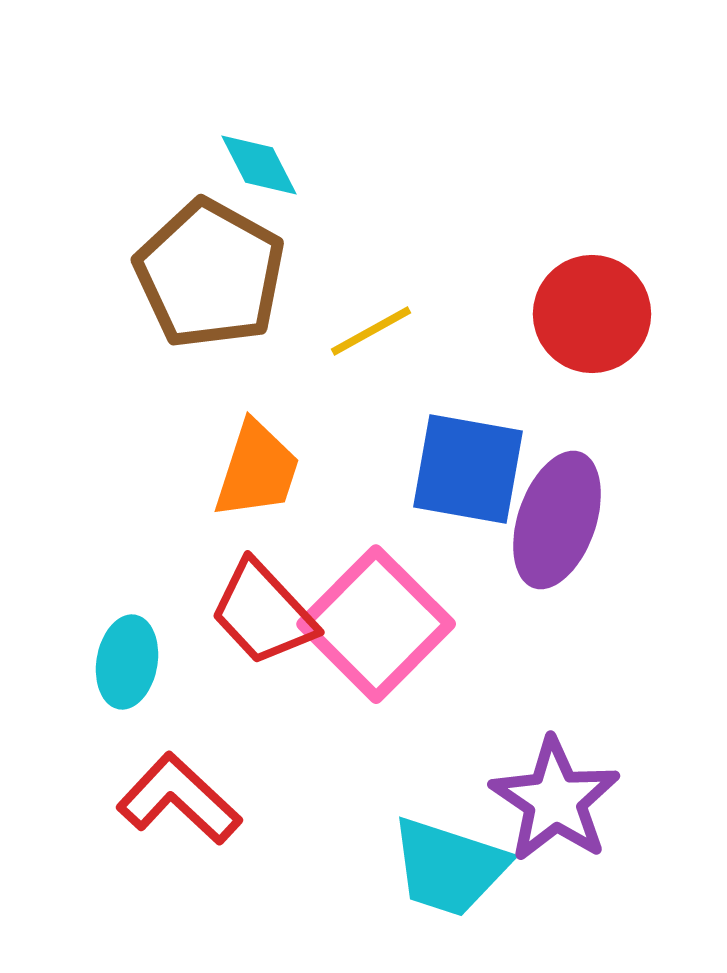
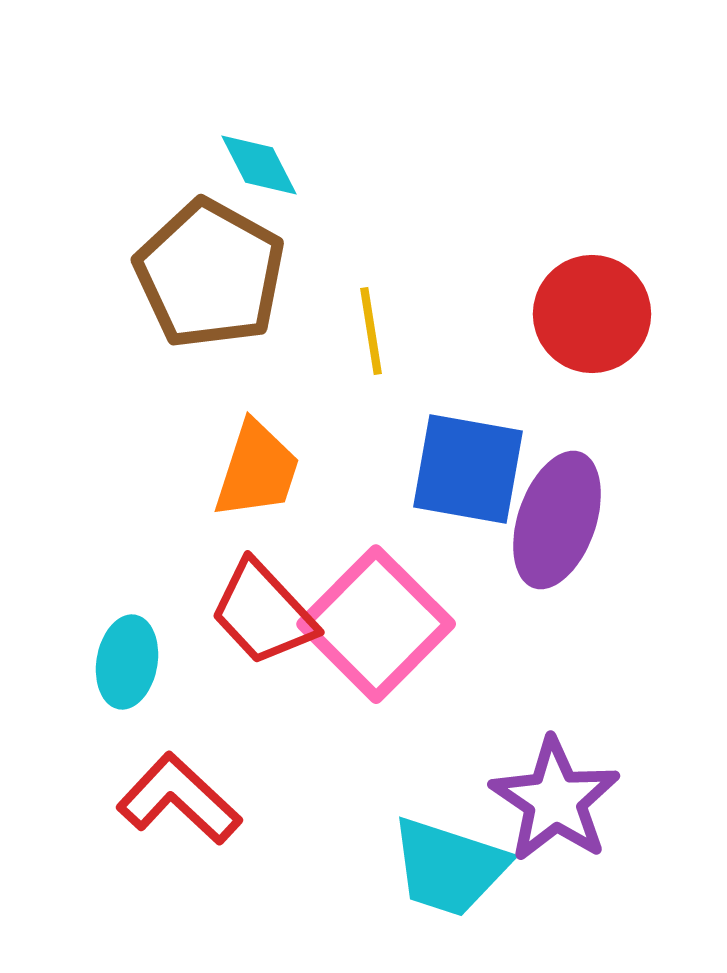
yellow line: rotated 70 degrees counterclockwise
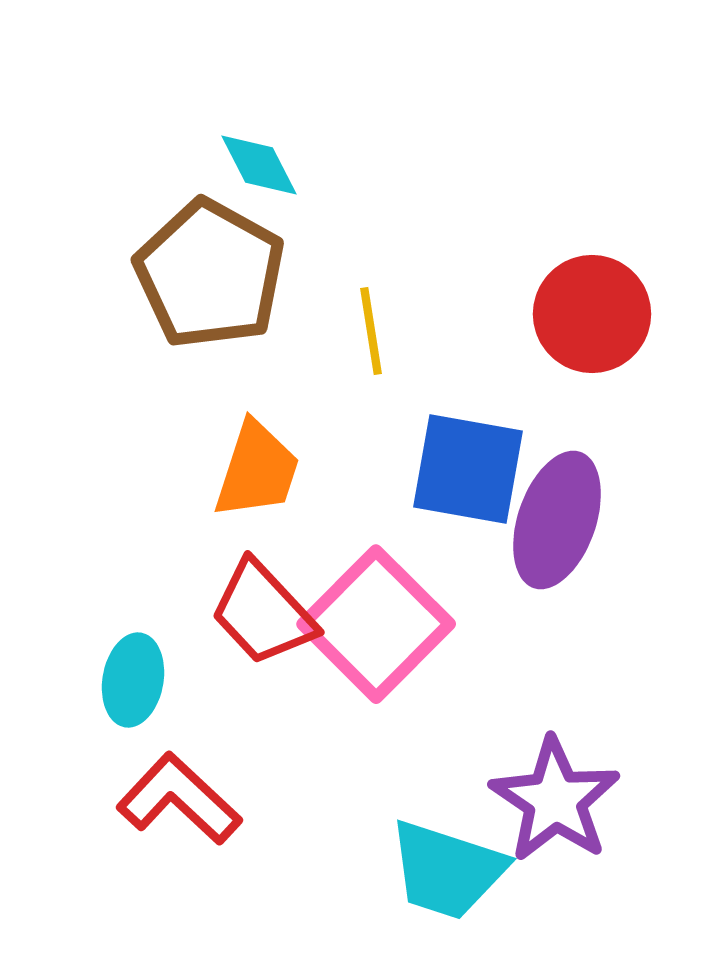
cyan ellipse: moved 6 px right, 18 px down
cyan trapezoid: moved 2 px left, 3 px down
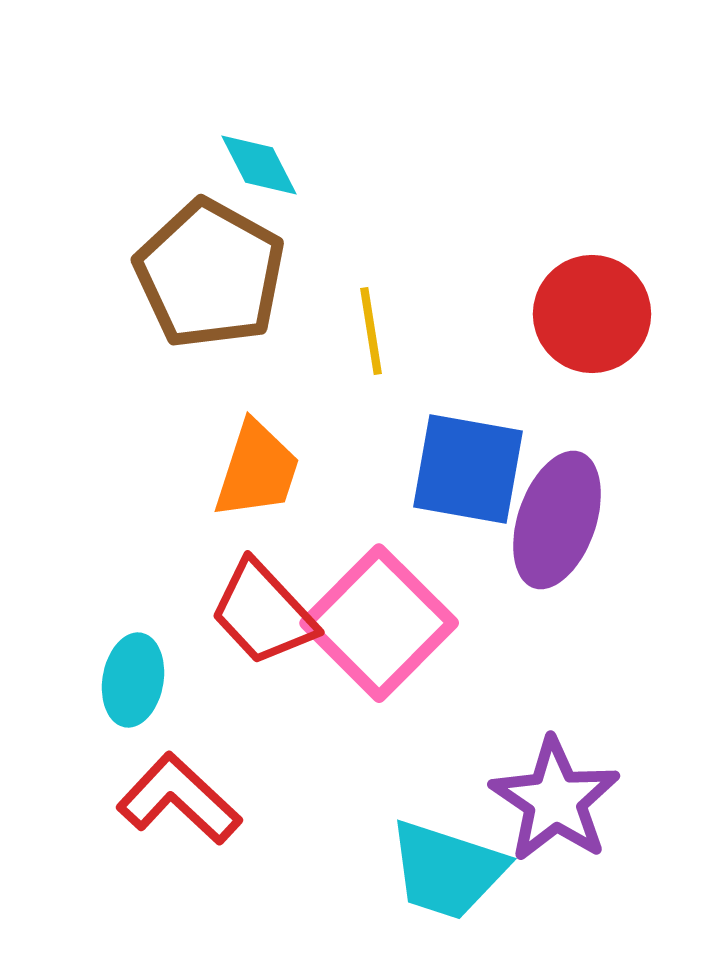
pink square: moved 3 px right, 1 px up
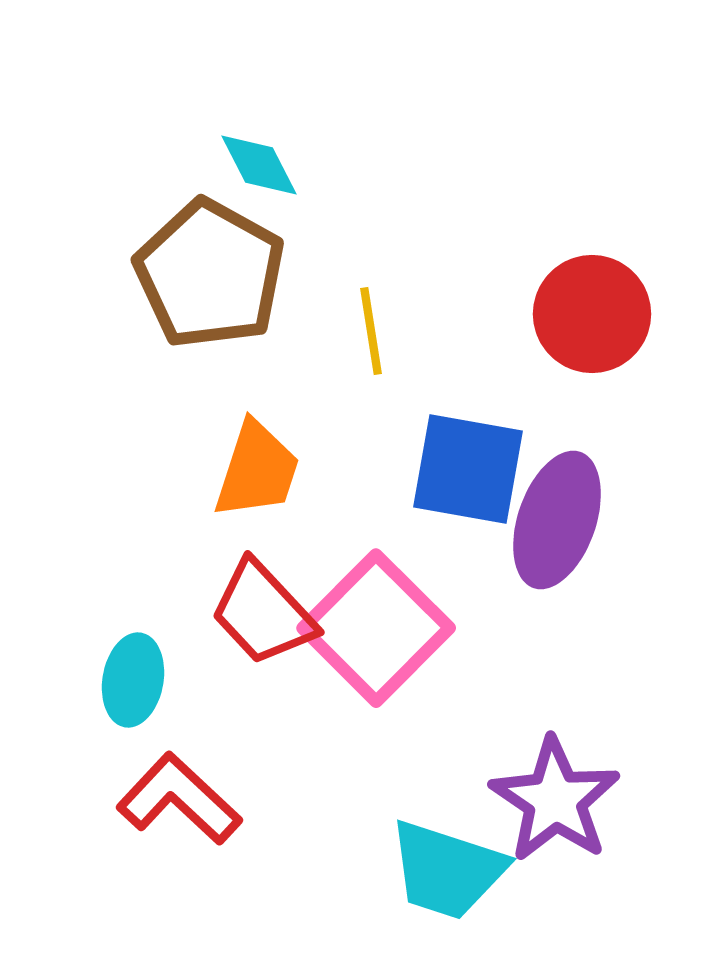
pink square: moved 3 px left, 5 px down
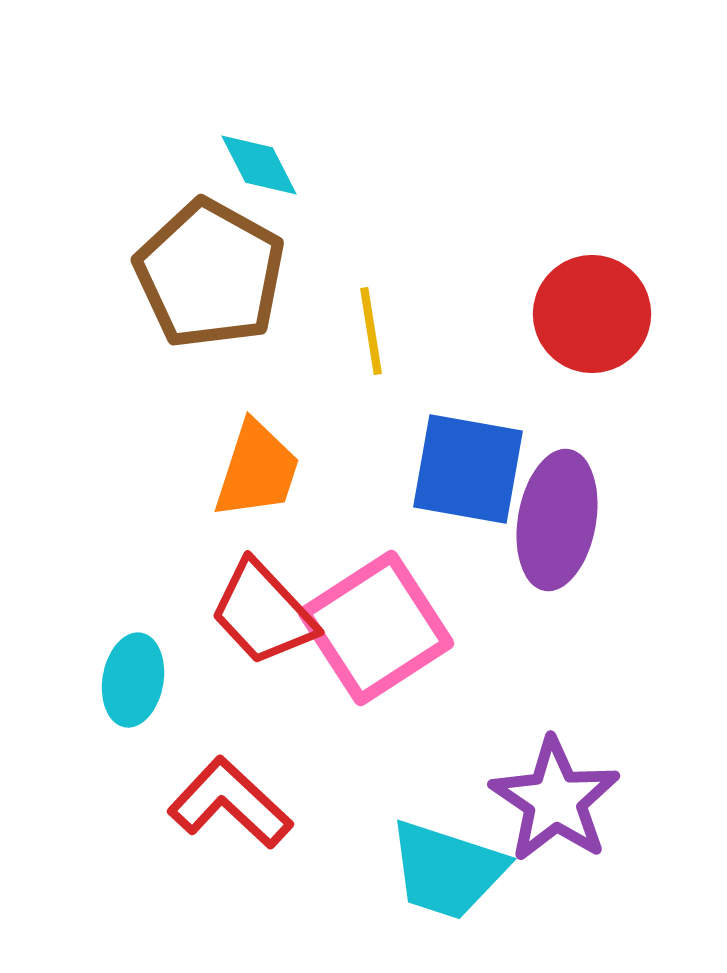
purple ellipse: rotated 9 degrees counterclockwise
pink square: rotated 12 degrees clockwise
red L-shape: moved 51 px right, 4 px down
